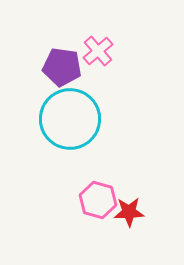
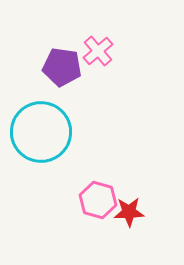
cyan circle: moved 29 px left, 13 px down
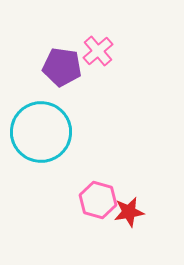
red star: rotated 8 degrees counterclockwise
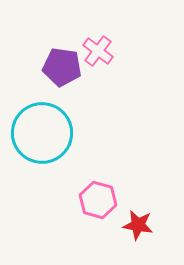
pink cross: rotated 12 degrees counterclockwise
cyan circle: moved 1 px right, 1 px down
red star: moved 9 px right, 13 px down; rotated 20 degrees clockwise
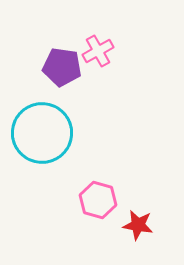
pink cross: rotated 24 degrees clockwise
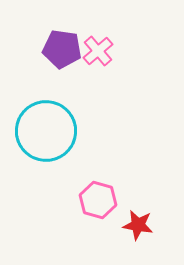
pink cross: rotated 12 degrees counterclockwise
purple pentagon: moved 18 px up
cyan circle: moved 4 px right, 2 px up
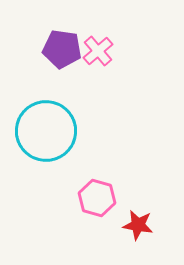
pink hexagon: moved 1 px left, 2 px up
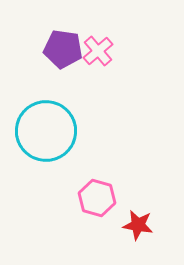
purple pentagon: moved 1 px right
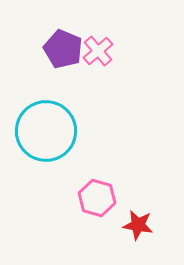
purple pentagon: rotated 15 degrees clockwise
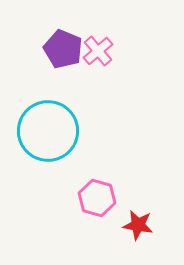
cyan circle: moved 2 px right
